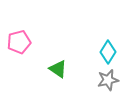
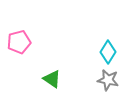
green triangle: moved 6 px left, 10 px down
gray star: rotated 25 degrees clockwise
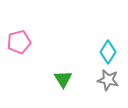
green triangle: moved 11 px right; rotated 24 degrees clockwise
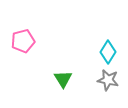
pink pentagon: moved 4 px right, 1 px up
